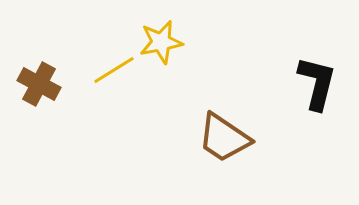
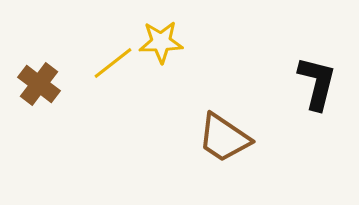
yellow star: rotated 9 degrees clockwise
yellow line: moved 1 px left, 7 px up; rotated 6 degrees counterclockwise
brown cross: rotated 9 degrees clockwise
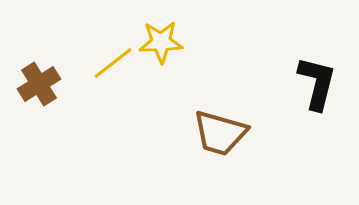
brown cross: rotated 21 degrees clockwise
brown trapezoid: moved 4 px left, 5 px up; rotated 18 degrees counterclockwise
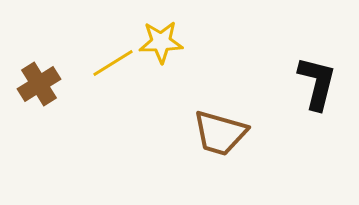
yellow line: rotated 6 degrees clockwise
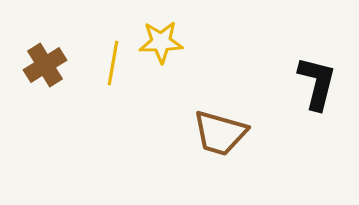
yellow line: rotated 48 degrees counterclockwise
brown cross: moved 6 px right, 19 px up
